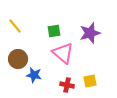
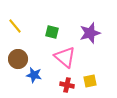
green square: moved 2 px left, 1 px down; rotated 24 degrees clockwise
pink triangle: moved 2 px right, 4 px down
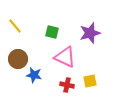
pink triangle: rotated 15 degrees counterclockwise
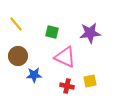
yellow line: moved 1 px right, 2 px up
purple star: rotated 10 degrees clockwise
brown circle: moved 3 px up
blue star: rotated 14 degrees counterclockwise
red cross: moved 1 px down
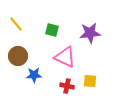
green square: moved 2 px up
yellow square: rotated 16 degrees clockwise
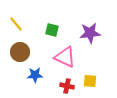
brown circle: moved 2 px right, 4 px up
blue star: moved 1 px right
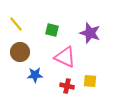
purple star: rotated 25 degrees clockwise
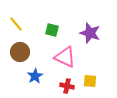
blue star: moved 1 px down; rotated 28 degrees counterclockwise
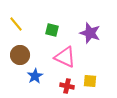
brown circle: moved 3 px down
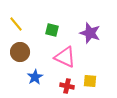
brown circle: moved 3 px up
blue star: moved 1 px down
